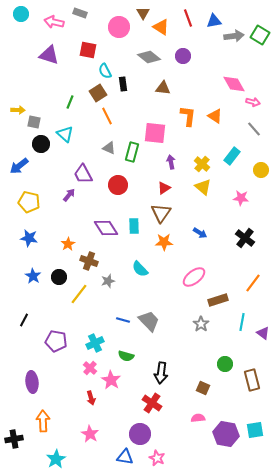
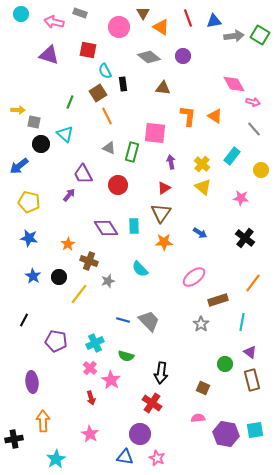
purple triangle at (263, 333): moved 13 px left, 19 px down
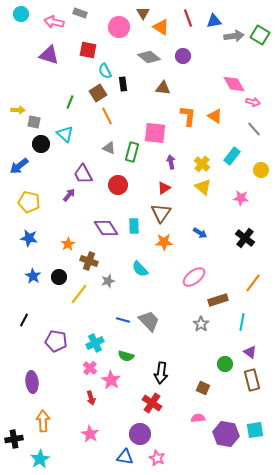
cyan star at (56, 459): moved 16 px left
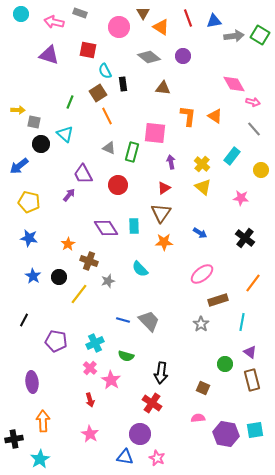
pink ellipse at (194, 277): moved 8 px right, 3 px up
red arrow at (91, 398): moved 1 px left, 2 px down
